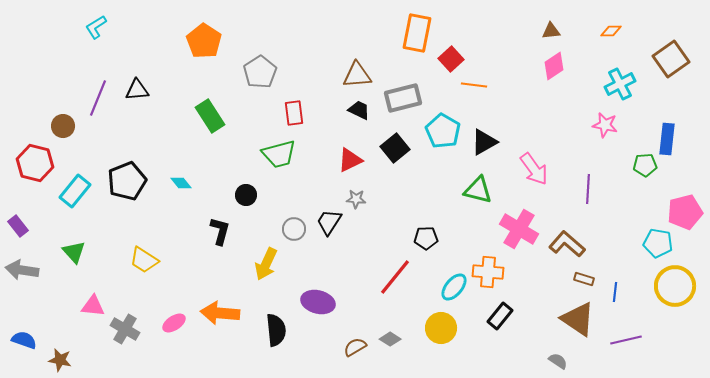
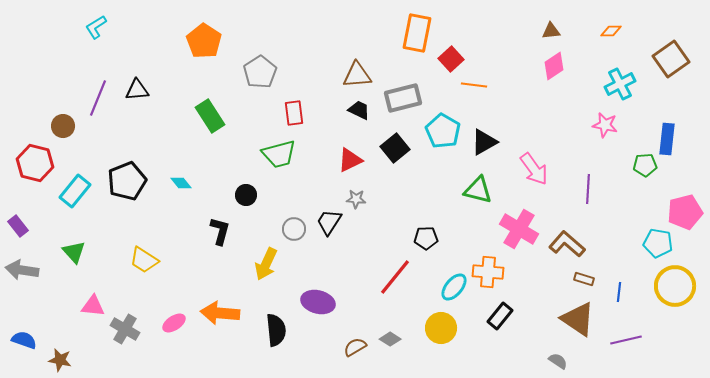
blue line at (615, 292): moved 4 px right
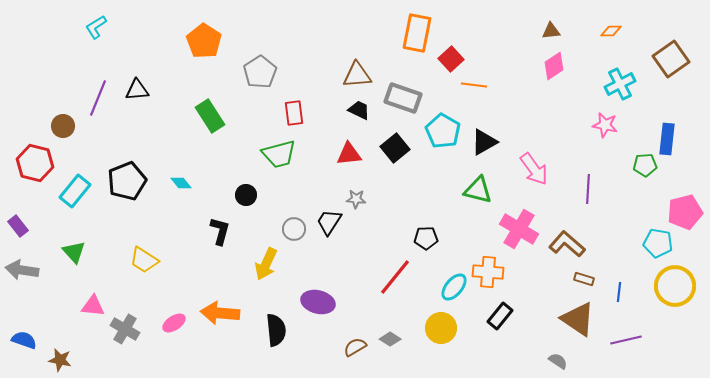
gray rectangle at (403, 98): rotated 33 degrees clockwise
red triangle at (350, 160): moved 1 px left, 6 px up; rotated 20 degrees clockwise
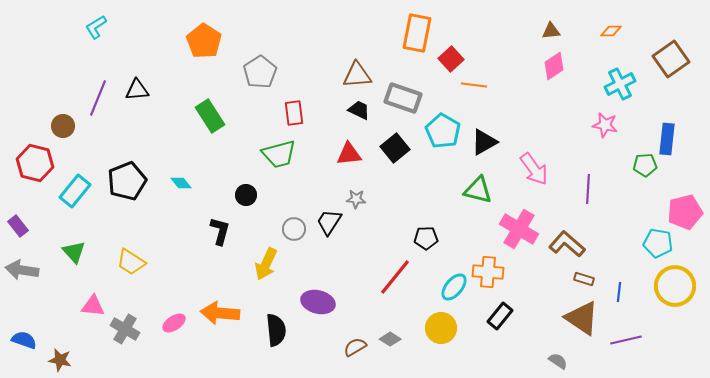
yellow trapezoid at (144, 260): moved 13 px left, 2 px down
brown triangle at (578, 319): moved 4 px right, 1 px up
